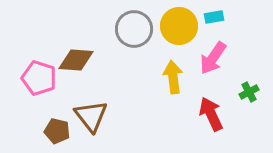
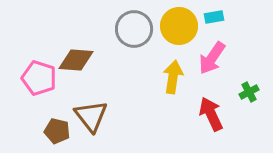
pink arrow: moved 1 px left
yellow arrow: rotated 16 degrees clockwise
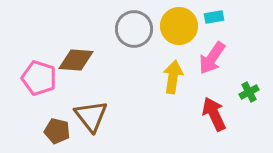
red arrow: moved 3 px right
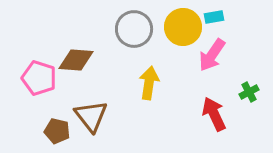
yellow circle: moved 4 px right, 1 px down
pink arrow: moved 3 px up
yellow arrow: moved 24 px left, 6 px down
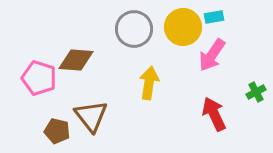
green cross: moved 7 px right
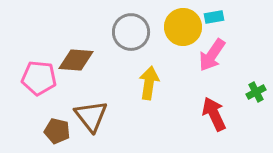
gray circle: moved 3 px left, 3 px down
pink pentagon: rotated 12 degrees counterclockwise
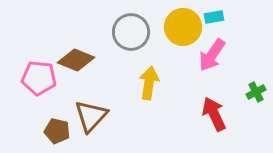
brown diamond: rotated 18 degrees clockwise
brown triangle: rotated 21 degrees clockwise
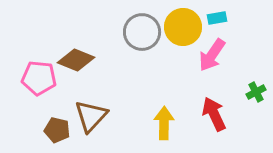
cyan rectangle: moved 3 px right, 1 px down
gray circle: moved 11 px right
yellow arrow: moved 15 px right, 40 px down; rotated 8 degrees counterclockwise
brown pentagon: moved 1 px up
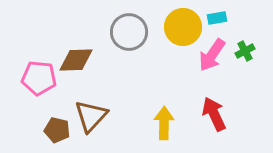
gray circle: moved 13 px left
brown diamond: rotated 24 degrees counterclockwise
green cross: moved 11 px left, 41 px up
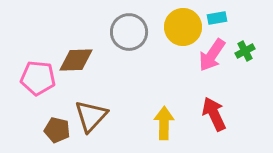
pink pentagon: moved 1 px left
